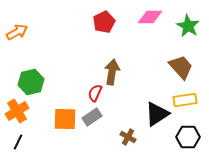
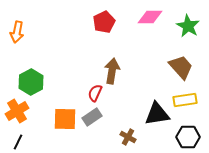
orange arrow: rotated 130 degrees clockwise
brown arrow: moved 1 px up
green hexagon: rotated 15 degrees counterclockwise
black triangle: rotated 24 degrees clockwise
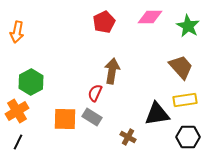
gray rectangle: rotated 66 degrees clockwise
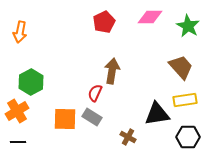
orange arrow: moved 3 px right
black line: rotated 63 degrees clockwise
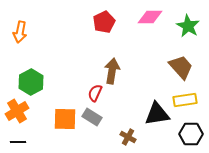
black hexagon: moved 3 px right, 3 px up
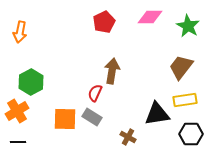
brown trapezoid: rotated 100 degrees counterclockwise
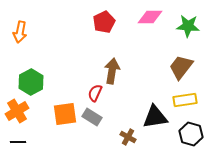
green star: rotated 25 degrees counterclockwise
black triangle: moved 2 px left, 3 px down
orange square: moved 5 px up; rotated 10 degrees counterclockwise
black hexagon: rotated 15 degrees clockwise
